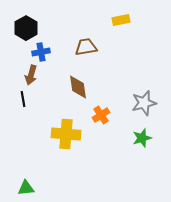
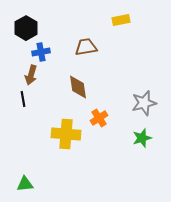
orange cross: moved 2 px left, 3 px down
green triangle: moved 1 px left, 4 px up
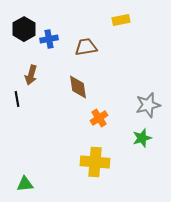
black hexagon: moved 2 px left, 1 px down
blue cross: moved 8 px right, 13 px up
black line: moved 6 px left
gray star: moved 4 px right, 2 px down
yellow cross: moved 29 px right, 28 px down
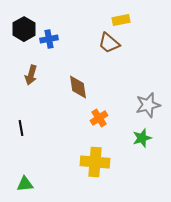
brown trapezoid: moved 23 px right, 4 px up; rotated 130 degrees counterclockwise
black line: moved 4 px right, 29 px down
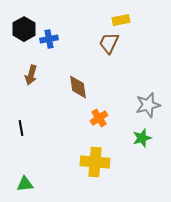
brown trapezoid: rotated 75 degrees clockwise
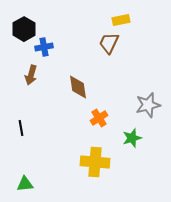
blue cross: moved 5 px left, 8 px down
green star: moved 10 px left
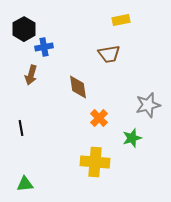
brown trapezoid: moved 11 px down; rotated 125 degrees counterclockwise
orange cross: rotated 12 degrees counterclockwise
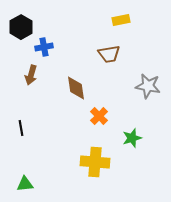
black hexagon: moved 3 px left, 2 px up
brown diamond: moved 2 px left, 1 px down
gray star: moved 19 px up; rotated 25 degrees clockwise
orange cross: moved 2 px up
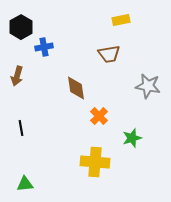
brown arrow: moved 14 px left, 1 px down
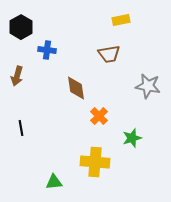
blue cross: moved 3 px right, 3 px down; rotated 18 degrees clockwise
green triangle: moved 29 px right, 2 px up
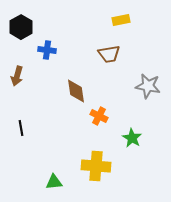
brown diamond: moved 3 px down
orange cross: rotated 18 degrees counterclockwise
green star: rotated 24 degrees counterclockwise
yellow cross: moved 1 px right, 4 px down
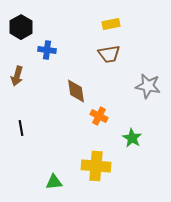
yellow rectangle: moved 10 px left, 4 px down
